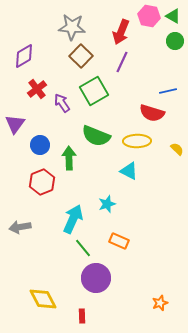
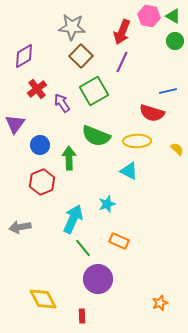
red arrow: moved 1 px right
purple circle: moved 2 px right, 1 px down
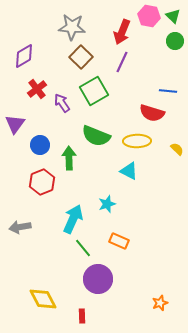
green triangle: rotated 14 degrees clockwise
brown square: moved 1 px down
blue line: rotated 18 degrees clockwise
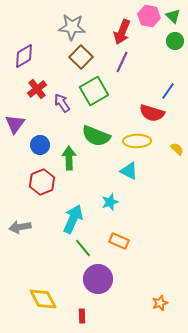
blue line: rotated 60 degrees counterclockwise
cyan star: moved 3 px right, 2 px up
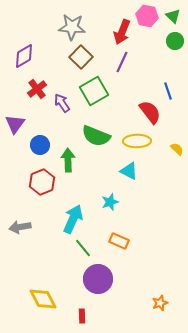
pink hexagon: moved 2 px left
blue line: rotated 54 degrees counterclockwise
red semicircle: moved 2 px left, 1 px up; rotated 145 degrees counterclockwise
green arrow: moved 1 px left, 2 px down
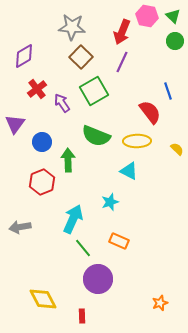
blue circle: moved 2 px right, 3 px up
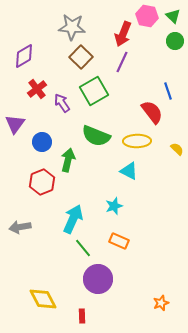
red arrow: moved 1 px right, 2 px down
red semicircle: moved 2 px right
green arrow: rotated 15 degrees clockwise
cyan star: moved 4 px right, 4 px down
orange star: moved 1 px right
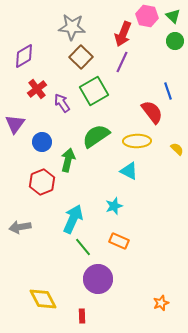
green semicircle: rotated 124 degrees clockwise
green line: moved 1 px up
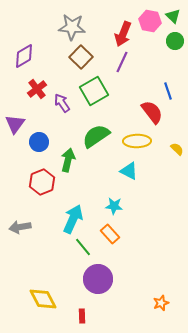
pink hexagon: moved 3 px right, 5 px down
blue circle: moved 3 px left
cyan star: rotated 24 degrees clockwise
orange rectangle: moved 9 px left, 7 px up; rotated 24 degrees clockwise
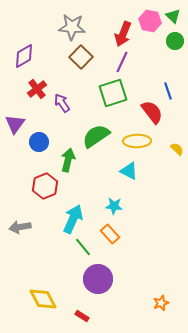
green square: moved 19 px right, 2 px down; rotated 12 degrees clockwise
red hexagon: moved 3 px right, 4 px down
red rectangle: rotated 56 degrees counterclockwise
